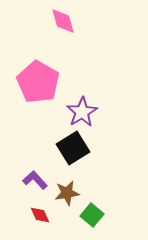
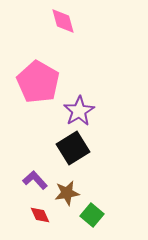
purple star: moved 3 px left, 1 px up
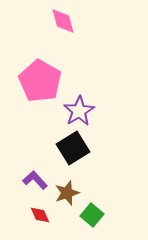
pink pentagon: moved 2 px right, 1 px up
brown star: rotated 10 degrees counterclockwise
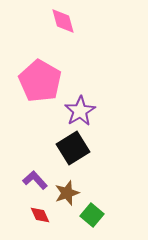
purple star: moved 1 px right
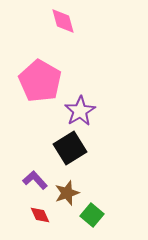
black square: moved 3 px left
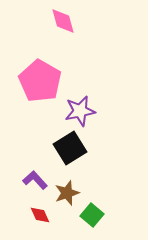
purple star: rotated 20 degrees clockwise
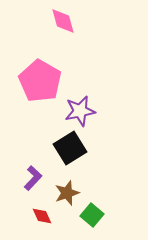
purple L-shape: moved 2 px left, 2 px up; rotated 85 degrees clockwise
red diamond: moved 2 px right, 1 px down
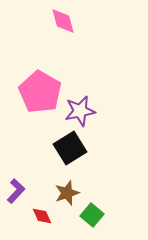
pink pentagon: moved 11 px down
purple L-shape: moved 17 px left, 13 px down
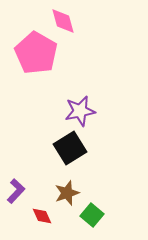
pink pentagon: moved 4 px left, 39 px up
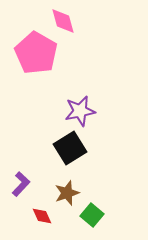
purple L-shape: moved 5 px right, 7 px up
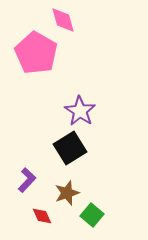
pink diamond: moved 1 px up
purple star: rotated 28 degrees counterclockwise
purple L-shape: moved 6 px right, 4 px up
